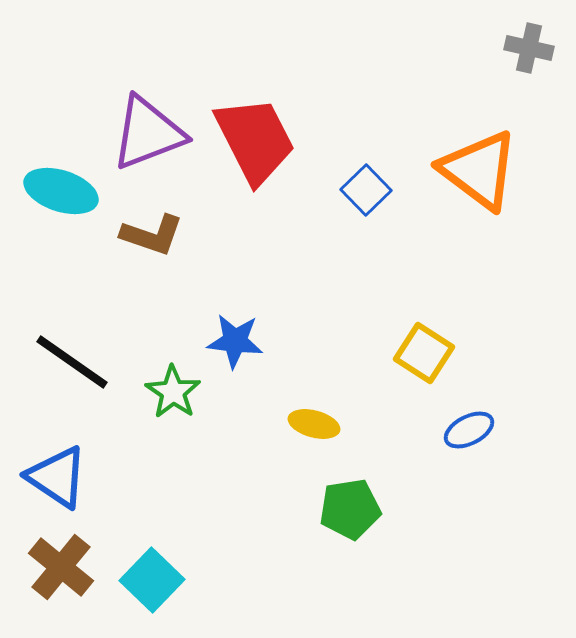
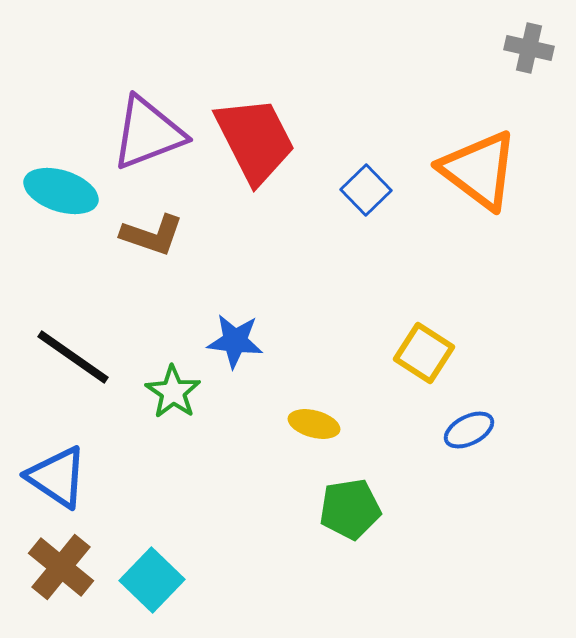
black line: moved 1 px right, 5 px up
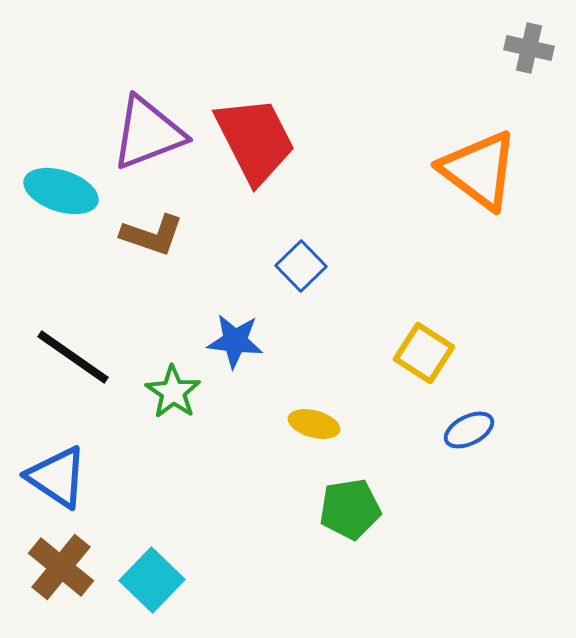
blue square: moved 65 px left, 76 px down
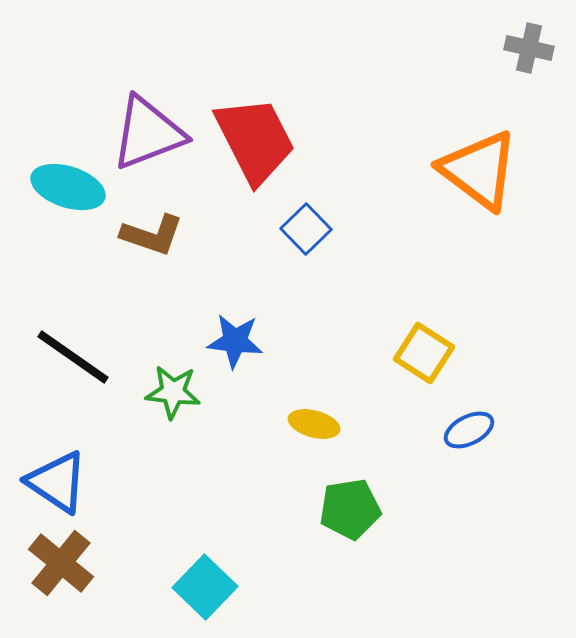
cyan ellipse: moved 7 px right, 4 px up
blue square: moved 5 px right, 37 px up
green star: rotated 28 degrees counterclockwise
blue triangle: moved 5 px down
brown cross: moved 4 px up
cyan square: moved 53 px right, 7 px down
